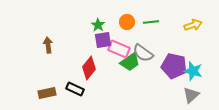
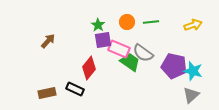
brown arrow: moved 4 px up; rotated 49 degrees clockwise
green trapezoid: rotated 110 degrees counterclockwise
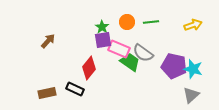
green star: moved 4 px right, 2 px down
cyan star: moved 2 px up
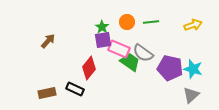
purple pentagon: moved 4 px left, 2 px down
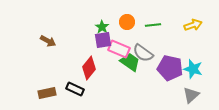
green line: moved 2 px right, 3 px down
brown arrow: rotated 77 degrees clockwise
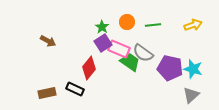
purple square: moved 3 px down; rotated 24 degrees counterclockwise
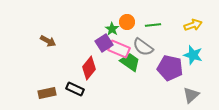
green star: moved 10 px right, 2 px down
purple square: moved 1 px right
gray semicircle: moved 6 px up
cyan star: moved 14 px up
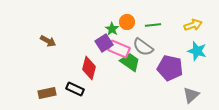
cyan star: moved 4 px right, 4 px up
red diamond: rotated 25 degrees counterclockwise
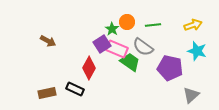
purple square: moved 2 px left, 1 px down
pink rectangle: moved 2 px left
red diamond: rotated 15 degrees clockwise
